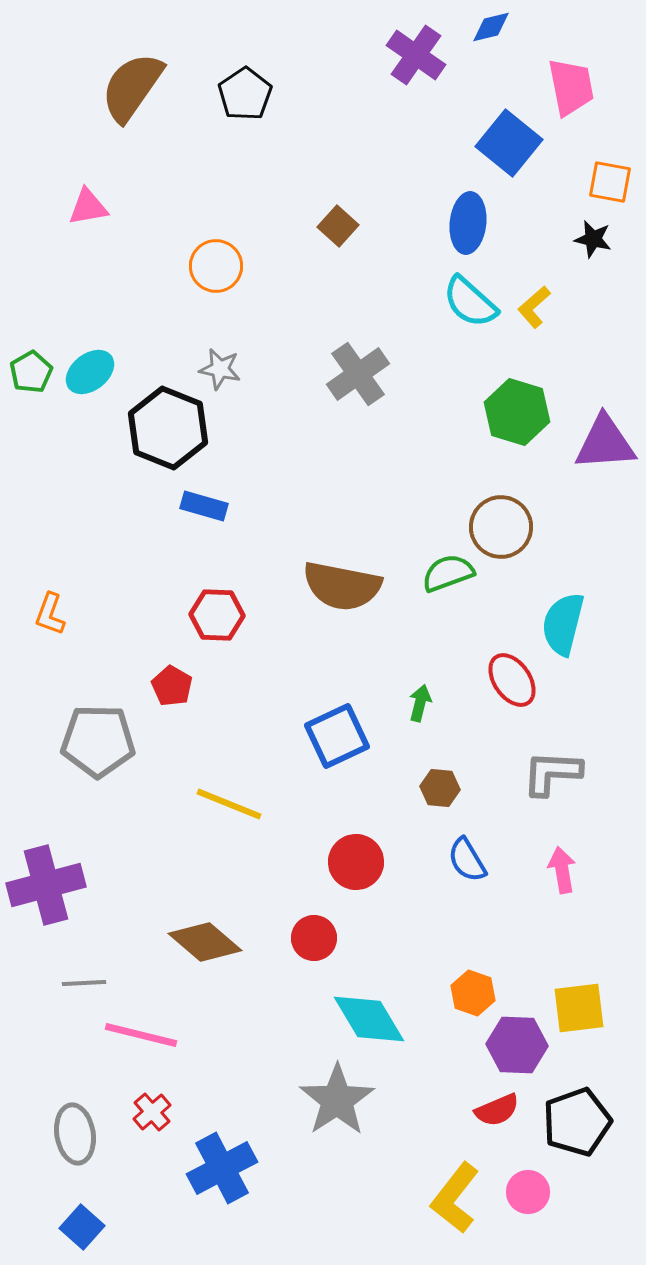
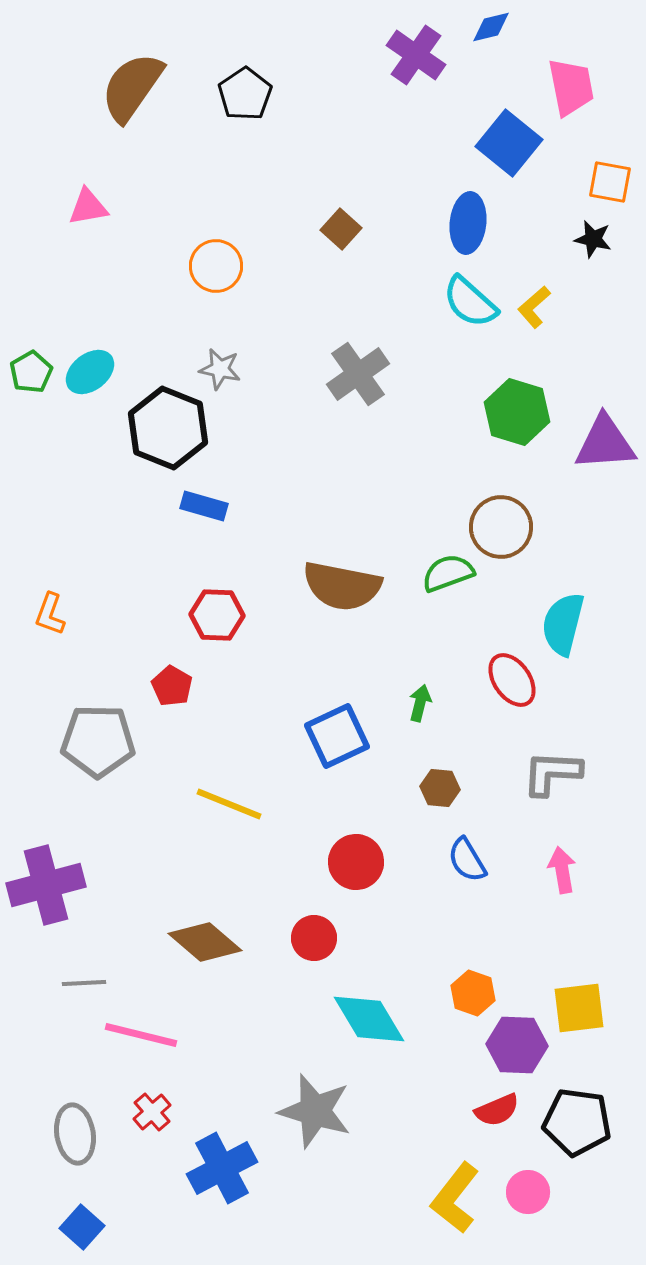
brown square at (338, 226): moved 3 px right, 3 px down
gray star at (337, 1100): moved 22 px left, 11 px down; rotated 22 degrees counterclockwise
black pentagon at (577, 1122): rotated 28 degrees clockwise
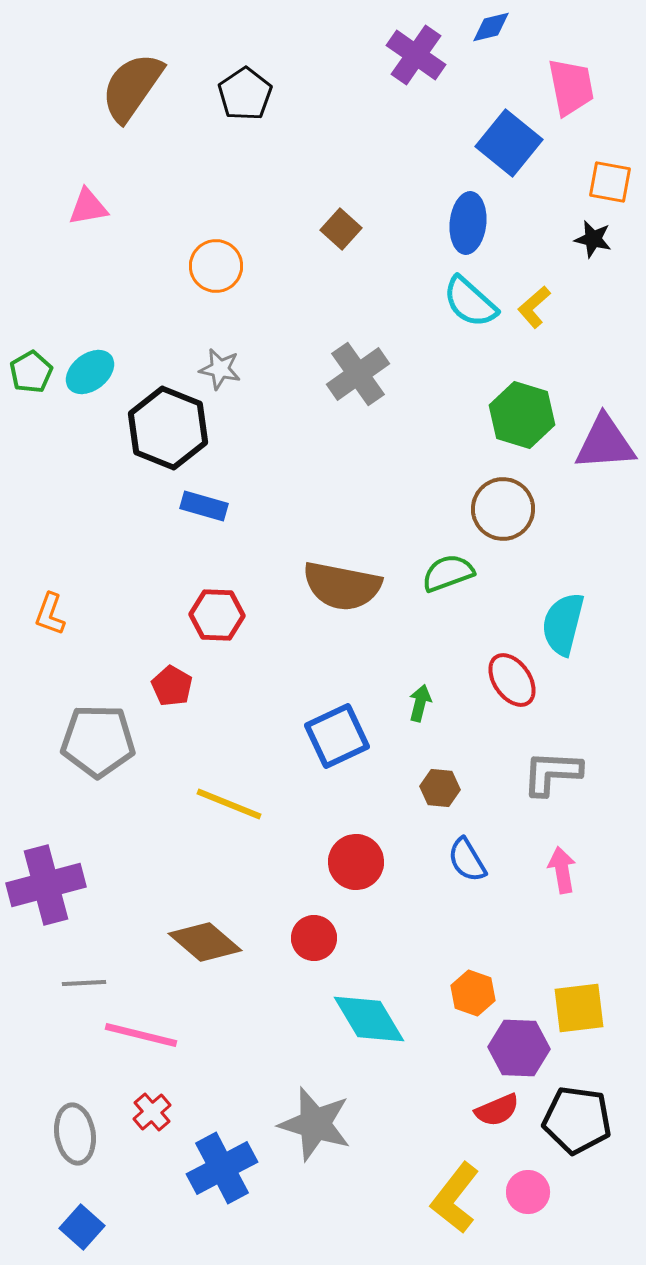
green hexagon at (517, 412): moved 5 px right, 3 px down
brown circle at (501, 527): moved 2 px right, 18 px up
purple hexagon at (517, 1045): moved 2 px right, 3 px down
gray star at (315, 1111): moved 13 px down
black pentagon at (577, 1122): moved 2 px up
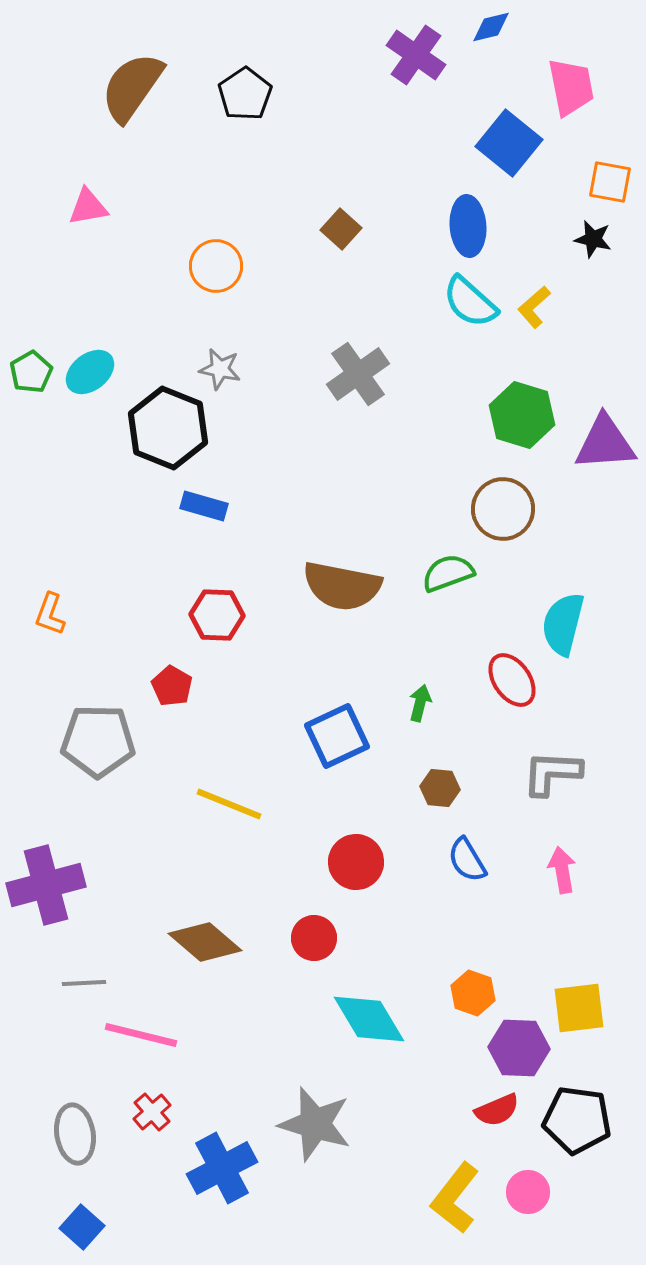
blue ellipse at (468, 223): moved 3 px down; rotated 10 degrees counterclockwise
